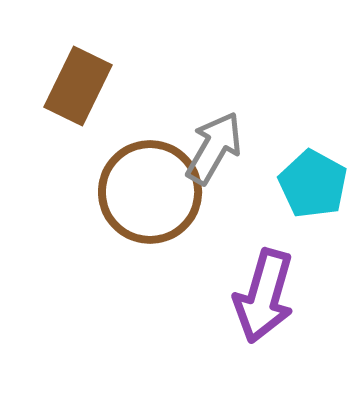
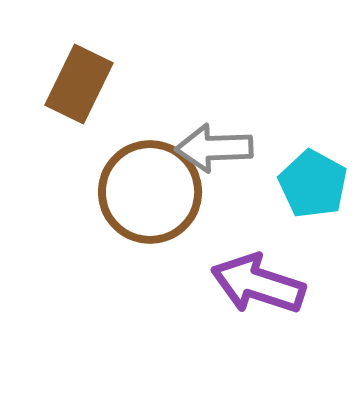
brown rectangle: moved 1 px right, 2 px up
gray arrow: rotated 122 degrees counterclockwise
purple arrow: moved 6 px left, 12 px up; rotated 92 degrees clockwise
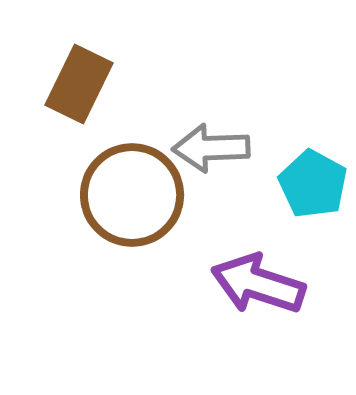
gray arrow: moved 3 px left
brown circle: moved 18 px left, 3 px down
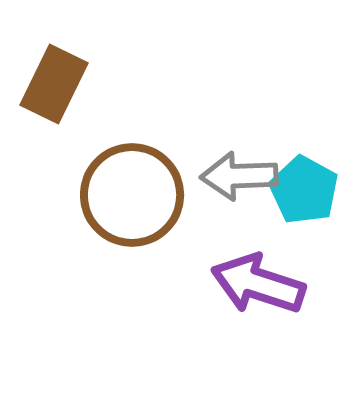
brown rectangle: moved 25 px left
gray arrow: moved 28 px right, 28 px down
cyan pentagon: moved 9 px left, 6 px down
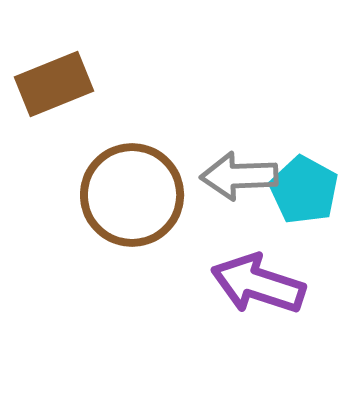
brown rectangle: rotated 42 degrees clockwise
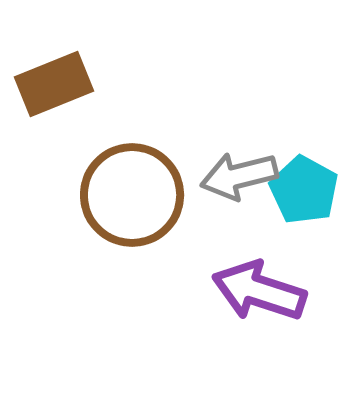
gray arrow: rotated 12 degrees counterclockwise
purple arrow: moved 1 px right, 7 px down
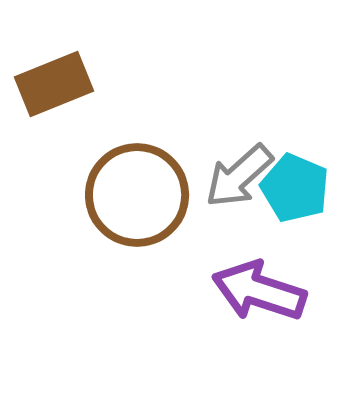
gray arrow: rotated 28 degrees counterclockwise
cyan pentagon: moved 9 px left, 2 px up; rotated 6 degrees counterclockwise
brown circle: moved 5 px right
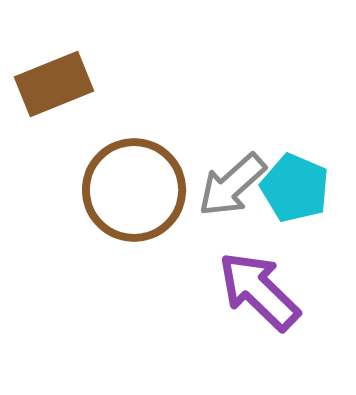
gray arrow: moved 7 px left, 9 px down
brown circle: moved 3 px left, 5 px up
purple arrow: rotated 26 degrees clockwise
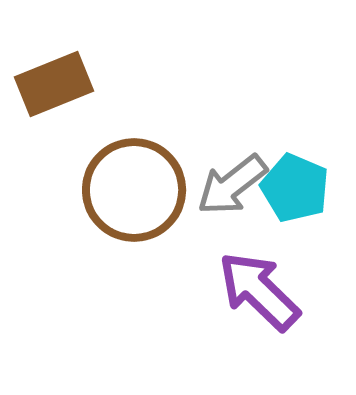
gray arrow: rotated 4 degrees clockwise
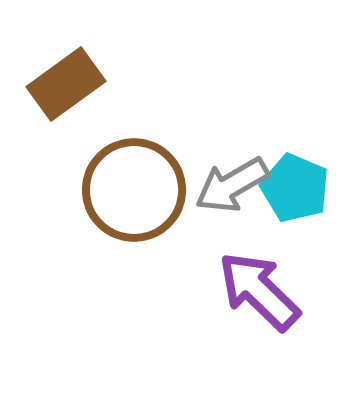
brown rectangle: moved 12 px right; rotated 14 degrees counterclockwise
gray arrow: rotated 8 degrees clockwise
